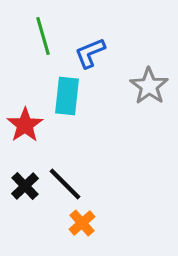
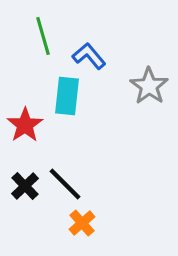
blue L-shape: moved 1 px left, 3 px down; rotated 72 degrees clockwise
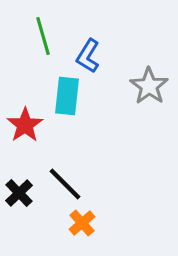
blue L-shape: moved 1 px left; rotated 108 degrees counterclockwise
black cross: moved 6 px left, 7 px down
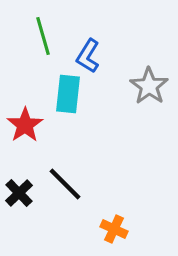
cyan rectangle: moved 1 px right, 2 px up
orange cross: moved 32 px right, 6 px down; rotated 24 degrees counterclockwise
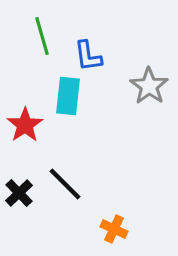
green line: moved 1 px left
blue L-shape: rotated 40 degrees counterclockwise
cyan rectangle: moved 2 px down
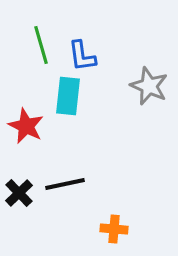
green line: moved 1 px left, 9 px down
blue L-shape: moved 6 px left
gray star: rotated 12 degrees counterclockwise
red star: moved 1 px right, 1 px down; rotated 12 degrees counterclockwise
black line: rotated 57 degrees counterclockwise
orange cross: rotated 20 degrees counterclockwise
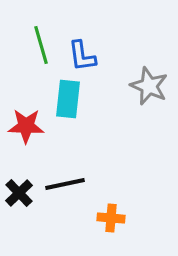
cyan rectangle: moved 3 px down
red star: rotated 24 degrees counterclockwise
orange cross: moved 3 px left, 11 px up
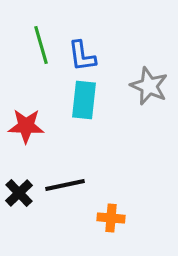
cyan rectangle: moved 16 px right, 1 px down
black line: moved 1 px down
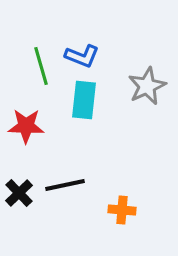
green line: moved 21 px down
blue L-shape: rotated 60 degrees counterclockwise
gray star: moved 2 px left; rotated 24 degrees clockwise
orange cross: moved 11 px right, 8 px up
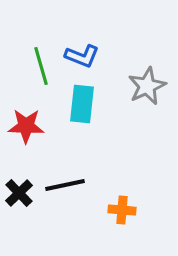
cyan rectangle: moved 2 px left, 4 px down
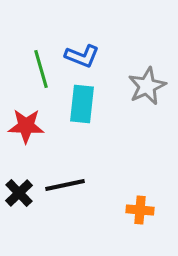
green line: moved 3 px down
orange cross: moved 18 px right
